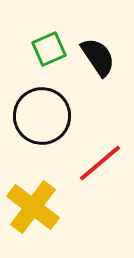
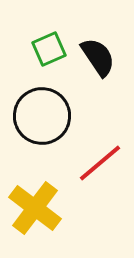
yellow cross: moved 2 px right, 1 px down
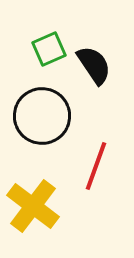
black semicircle: moved 4 px left, 8 px down
red line: moved 4 px left, 3 px down; rotated 30 degrees counterclockwise
yellow cross: moved 2 px left, 2 px up
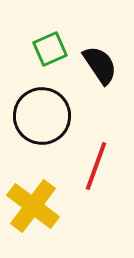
green square: moved 1 px right
black semicircle: moved 6 px right
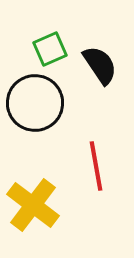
black circle: moved 7 px left, 13 px up
red line: rotated 30 degrees counterclockwise
yellow cross: moved 1 px up
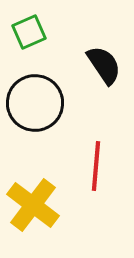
green square: moved 21 px left, 17 px up
black semicircle: moved 4 px right
red line: rotated 15 degrees clockwise
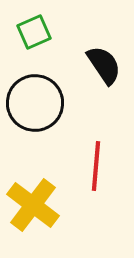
green square: moved 5 px right
